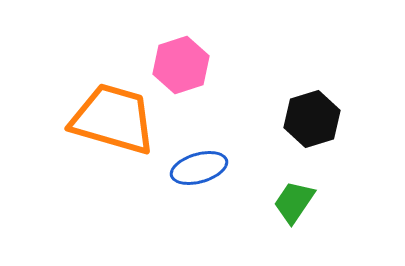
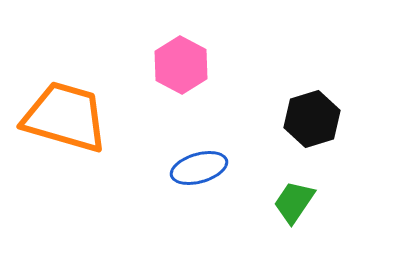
pink hexagon: rotated 14 degrees counterclockwise
orange trapezoid: moved 48 px left, 2 px up
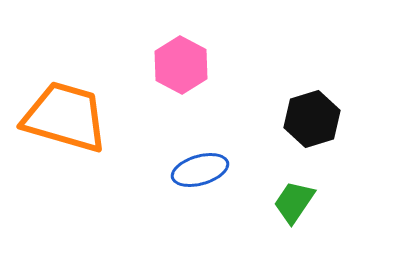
blue ellipse: moved 1 px right, 2 px down
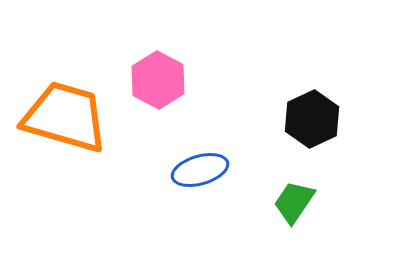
pink hexagon: moved 23 px left, 15 px down
black hexagon: rotated 8 degrees counterclockwise
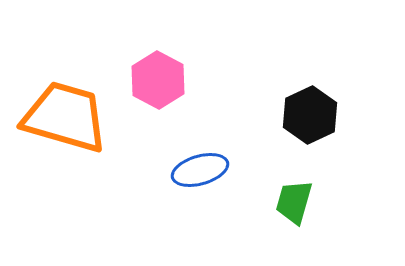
black hexagon: moved 2 px left, 4 px up
green trapezoid: rotated 18 degrees counterclockwise
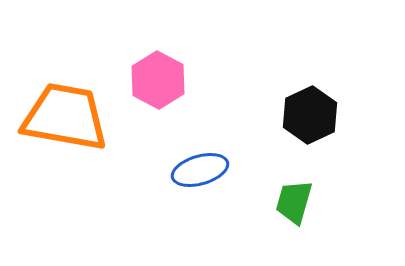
orange trapezoid: rotated 6 degrees counterclockwise
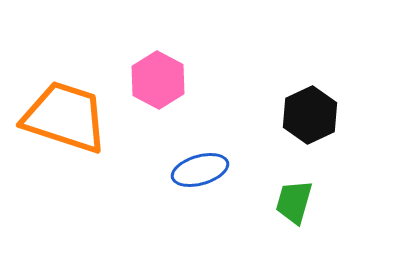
orange trapezoid: rotated 8 degrees clockwise
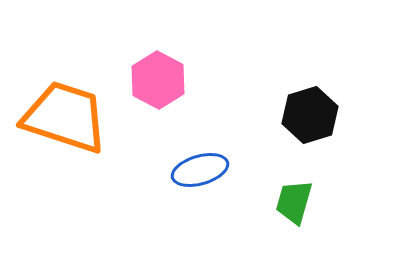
black hexagon: rotated 8 degrees clockwise
